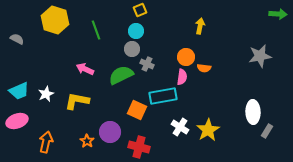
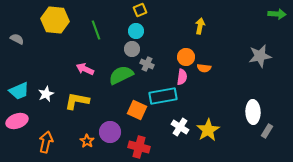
green arrow: moved 1 px left
yellow hexagon: rotated 12 degrees counterclockwise
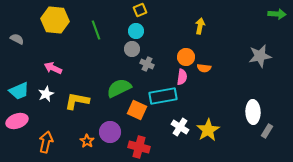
pink arrow: moved 32 px left, 1 px up
green semicircle: moved 2 px left, 13 px down
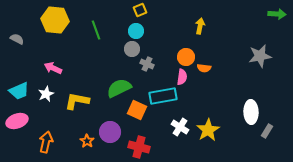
white ellipse: moved 2 px left
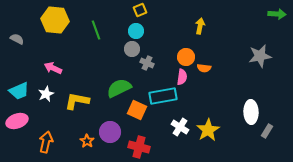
gray cross: moved 1 px up
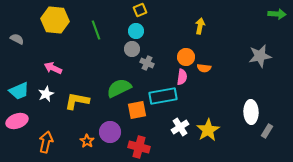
orange square: rotated 36 degrees counterclockwise
white cross: rotated 24 degrees clockwise
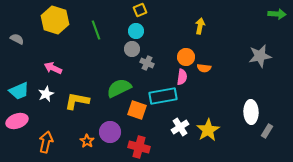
yellow hexagon: rotated 12 degrees clockwise
orange square: rotated 30 degrees clockwise
